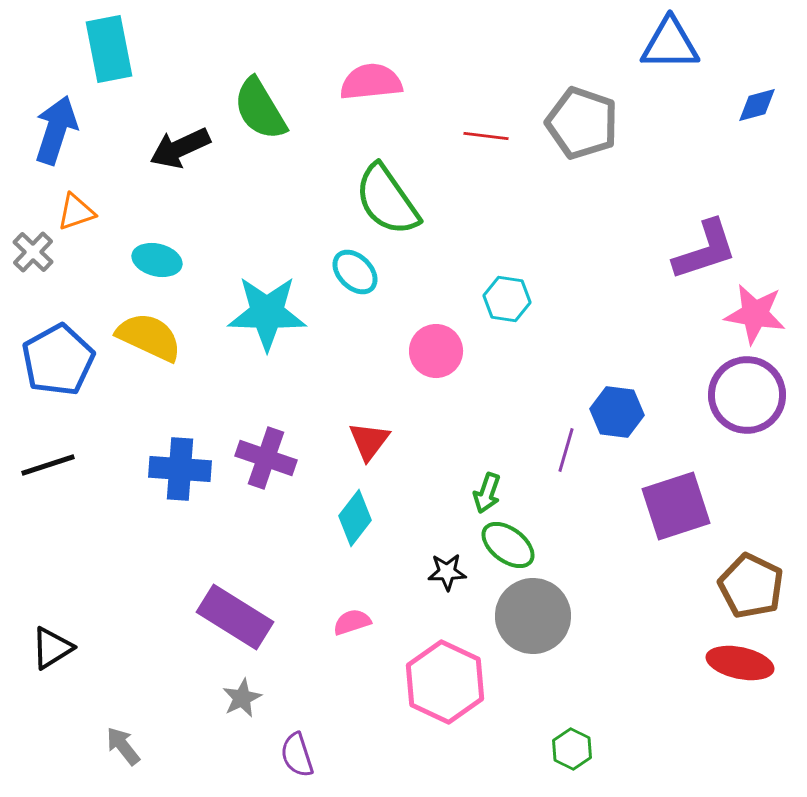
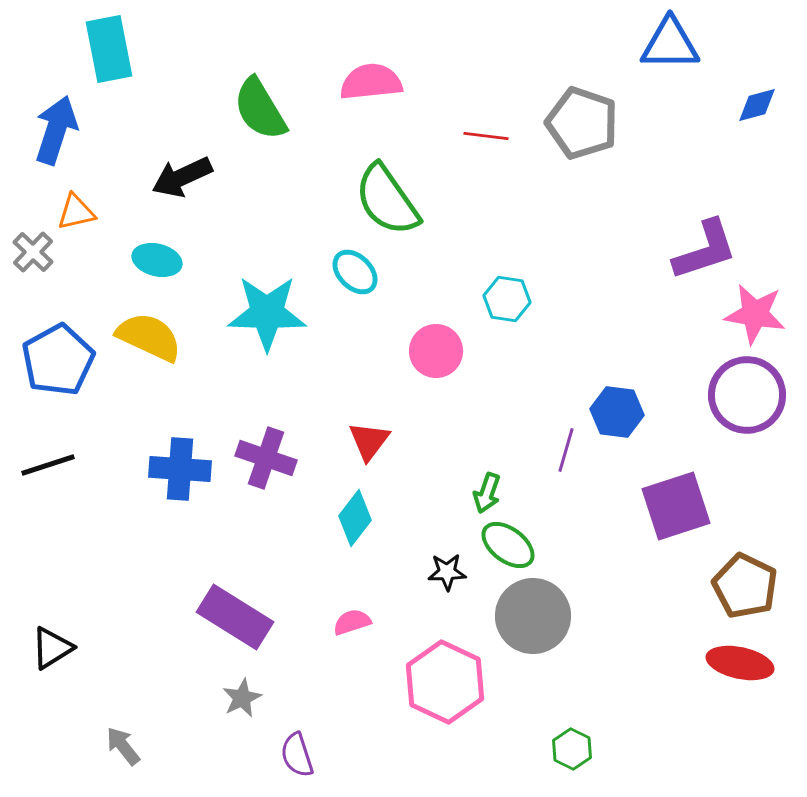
black arrow at (180, 148): moved 2 px right, 29 px down
orange triangle at (76, 212): rotated 6 degrees clockwise
brown pentagon at (751, 586): moved 6 px left
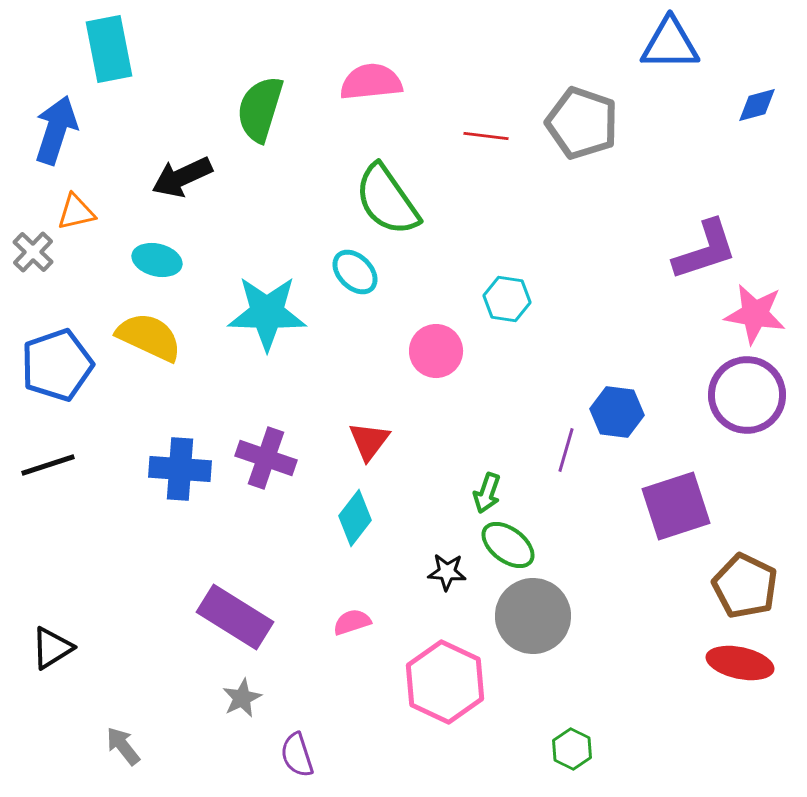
green semicircle at (260, 109): rotated 48 degrees clockwise
blue pentagon at (58, 360): moved 1 px left, 5 px down; rotated 10 degrees clockwise
black star at (447, 572): rotated 6 degrees clockwise
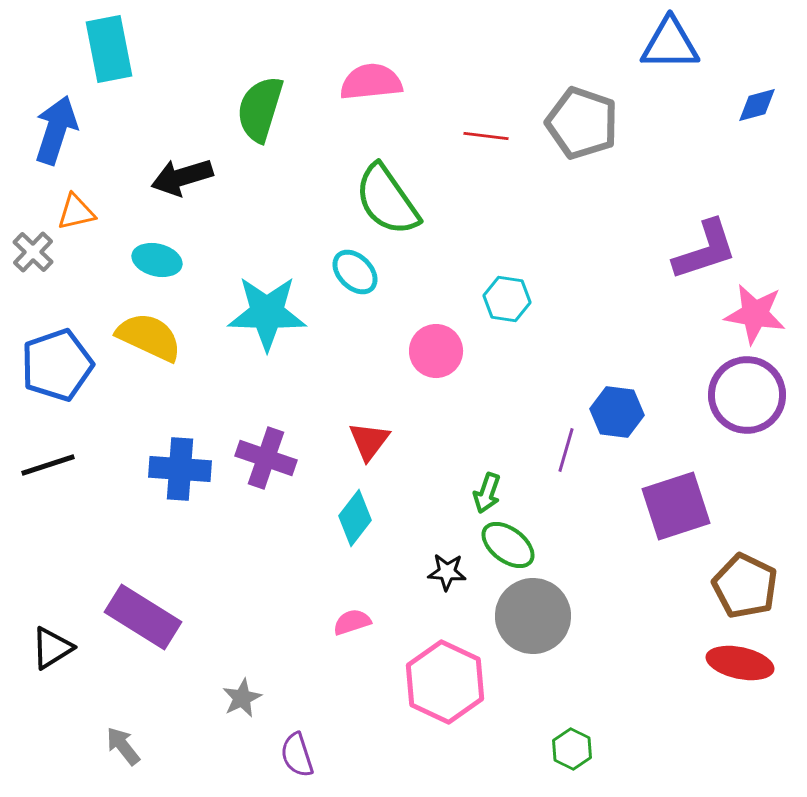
black arrow at (182, 177): rotated 8 degrees clockwise
purple rectangle at (235, 617): moved 92 px left
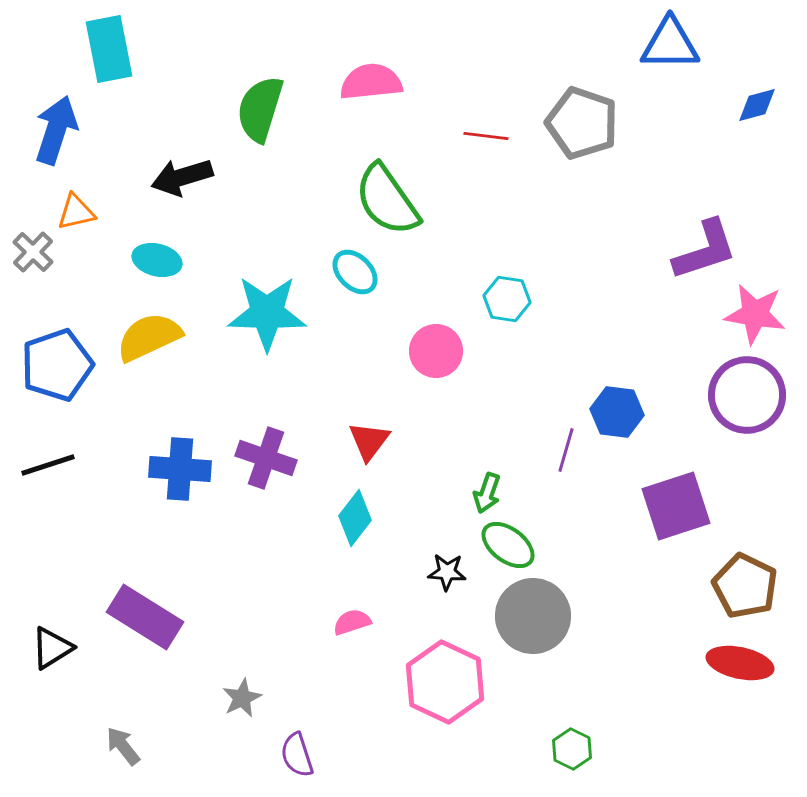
yellow semicircle at (149, 337): rotated 50 degrees counterclockwise
purple rectangle at (143, 617): moved 2 px right
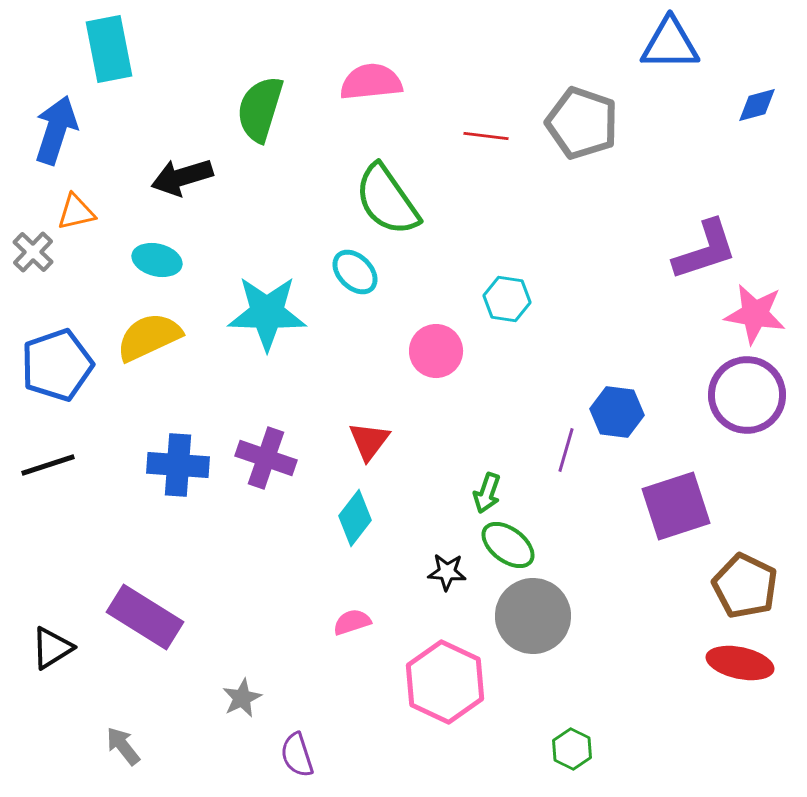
blue cross at (180, 469): moved 2 px left, 4 px up
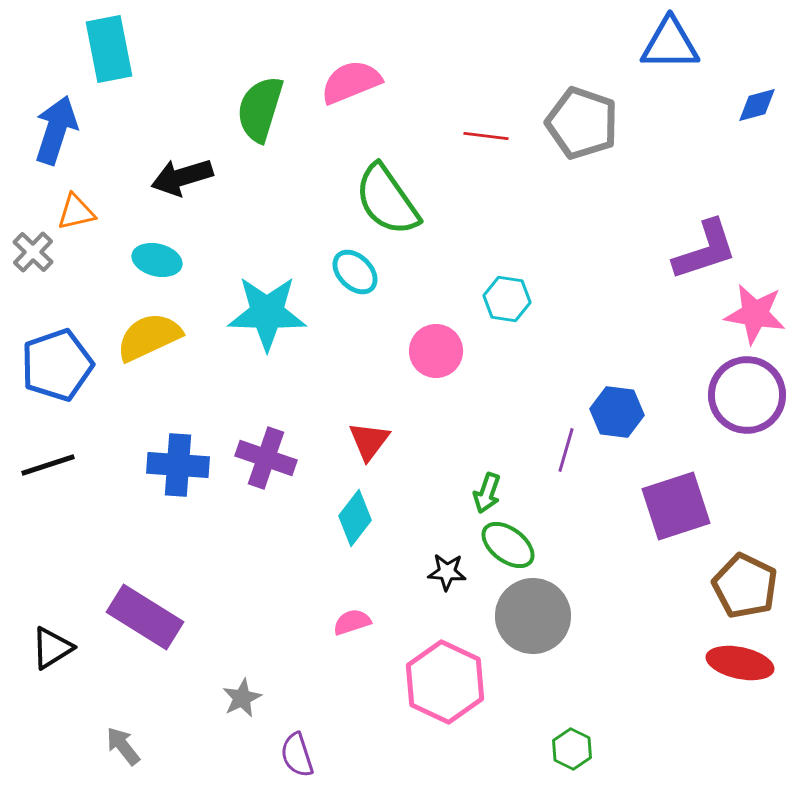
pink semicircle at (371, 82): moved 20 px left; rotated 16 degrees counterclockwise
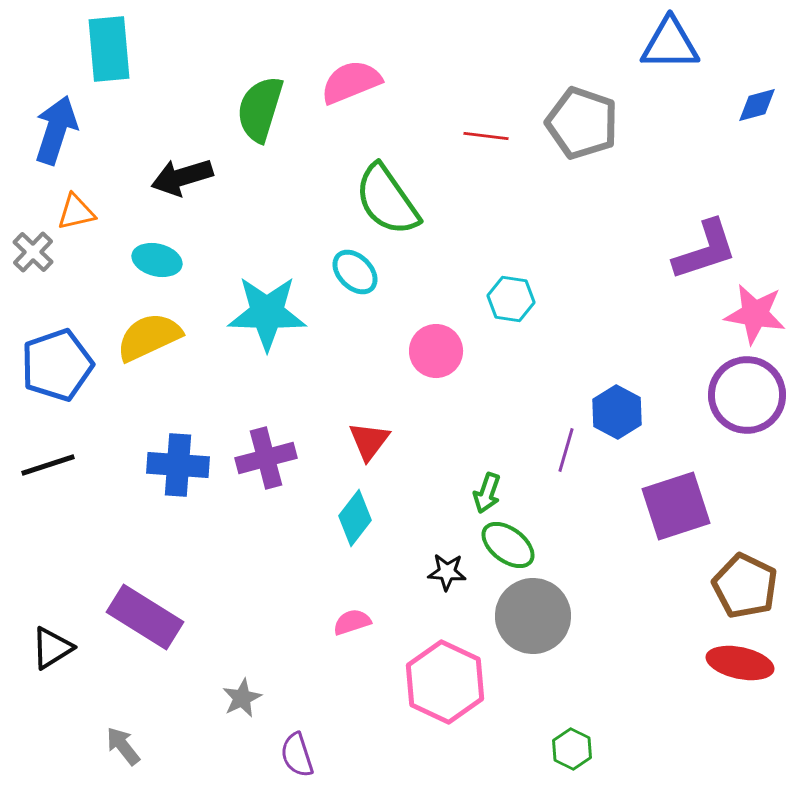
cyan rectangle at (109, 49): rotated 6 degrees clockwise
cyan hexagon at (507, 299): moved 4 px right
blue hexagon at (617, 412): rotated 21 degrees clockwise
purple cross at (266, 458): rotated 34 degrees counterclockwise
